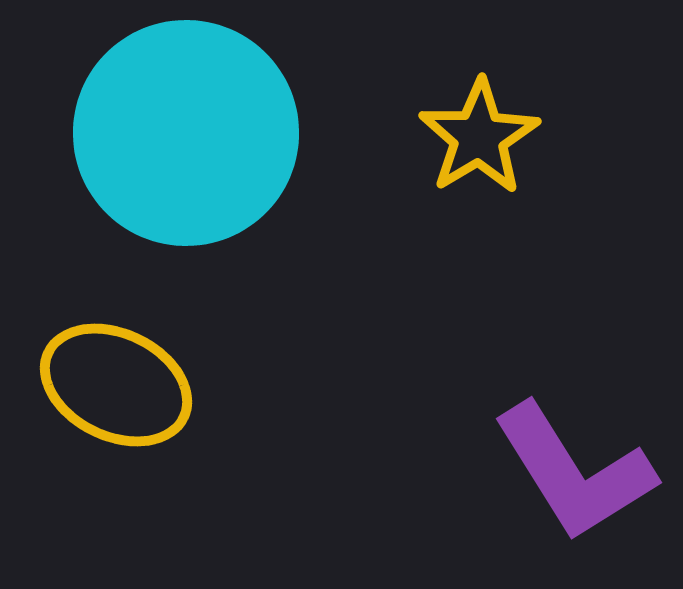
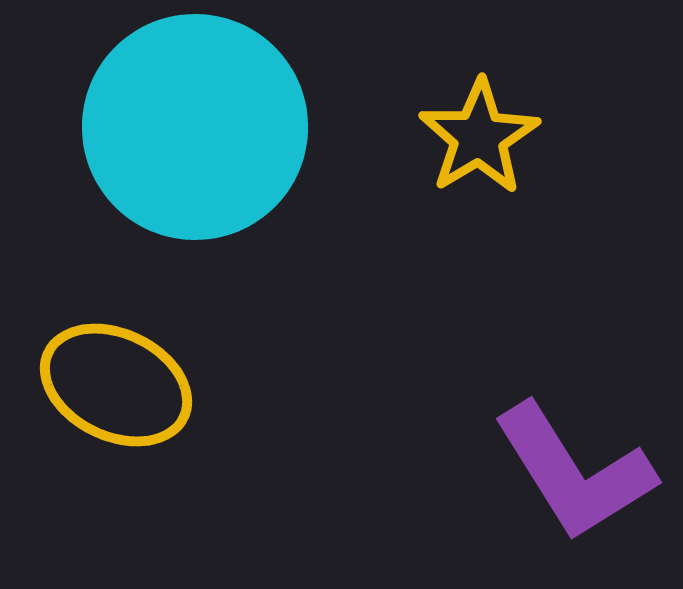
cyan circle: moved 9 px right, 6 px up
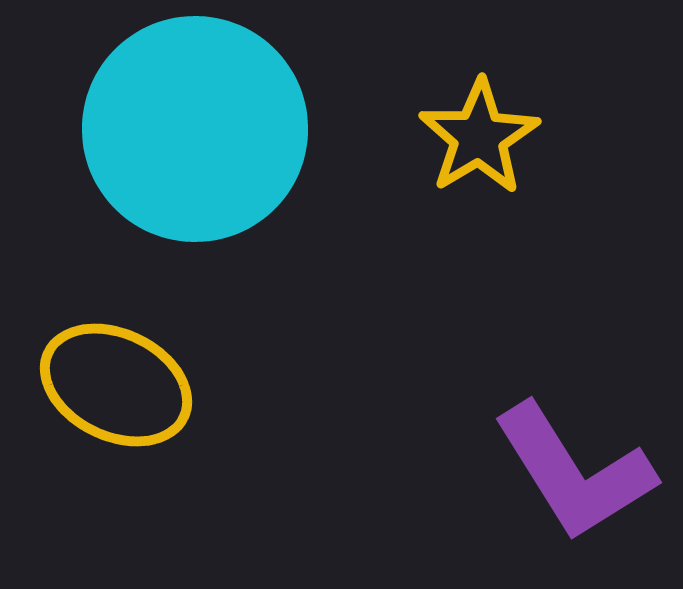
cyan circle: moved 2 px down
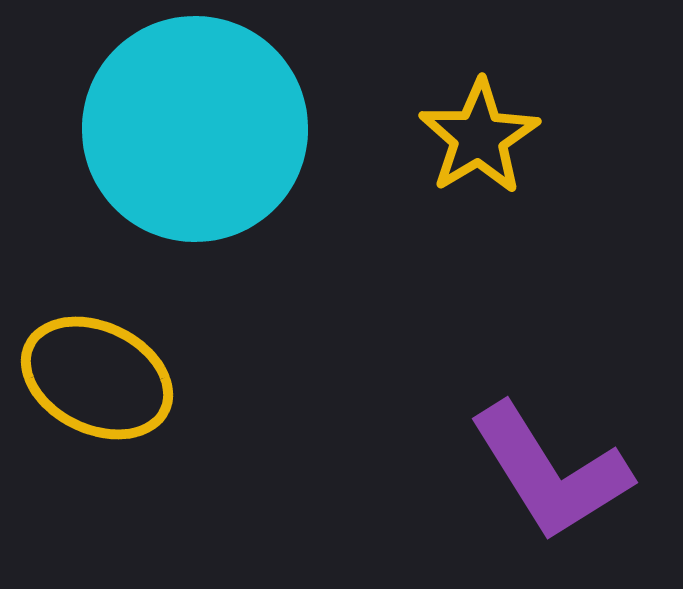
yellow ellipse: moved 19 px left, 7 px up
purple L-shape: moved 24 px left
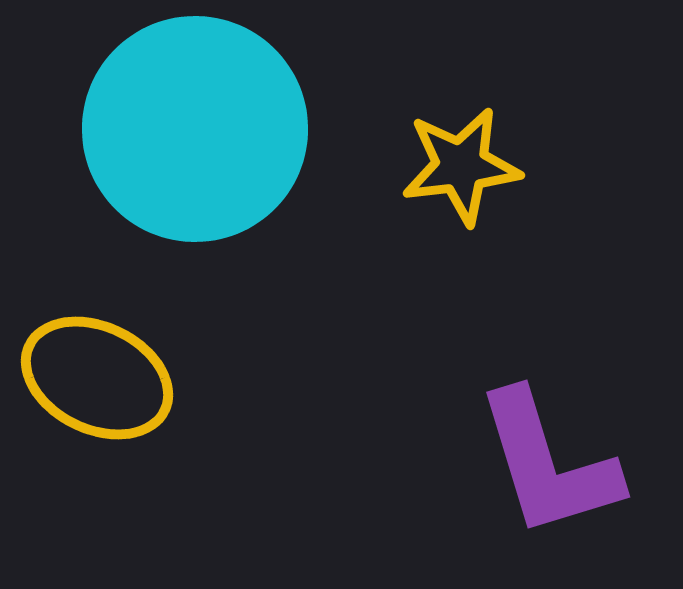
yellow star: moved 18 px left, 29 px down; rotated 24 degrees clockwise
purple L-shape: moved 2 px left, 8 px up; rotated 15 degrees clockwise
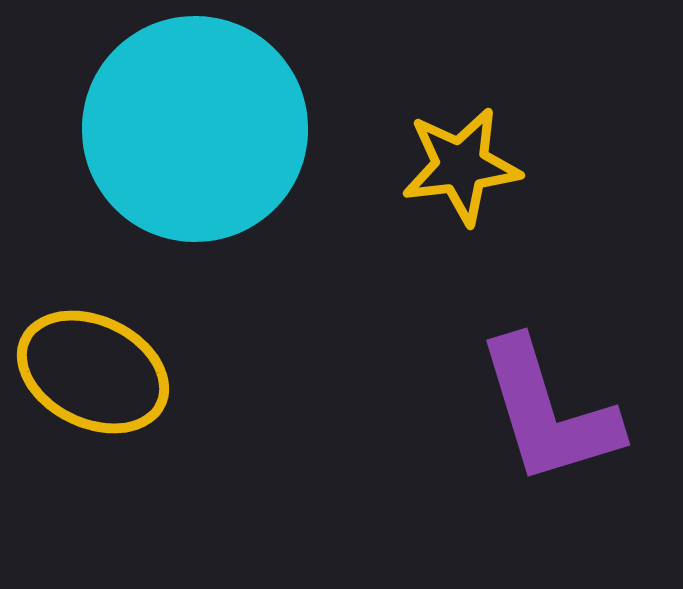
yellow ellipse: moved 4 px left, 6 px up
purple L-shape: moved 52 px up
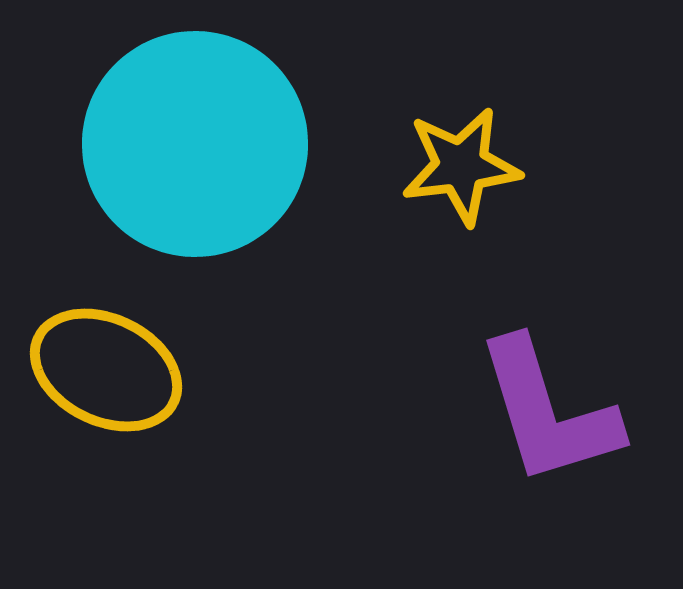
cyan circle: moved 15 px down
yellow ellipse: moved 13 px right, 2 px up
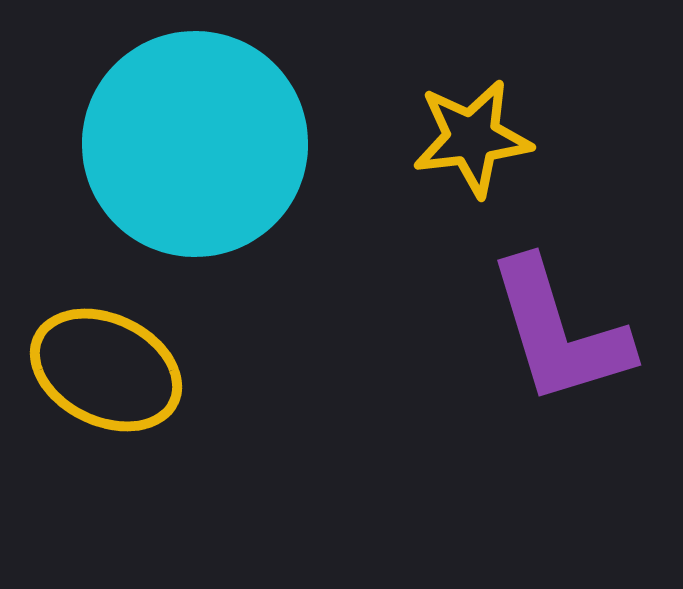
yellow star: moved 11 px right, 28 px up
purple L-shape: moved 11 px right, 80 px up
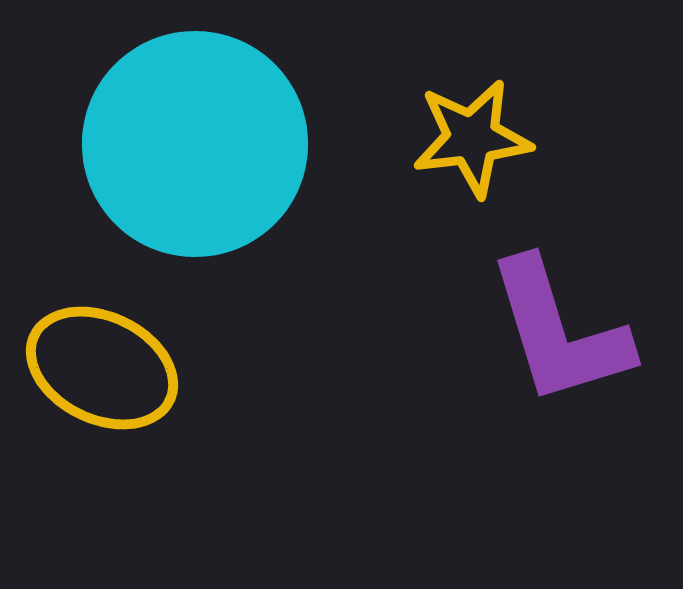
yellow ellipse: moved 4 px left, 2 px up
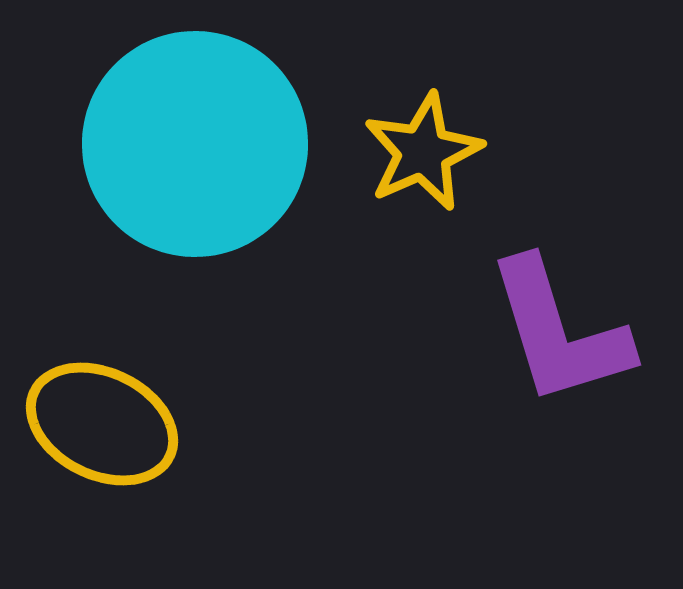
yellow star: moved 49 px left, 14 px down; rotated 17 degrees counterclockwise
yellow ellipse: moved 56 px down
